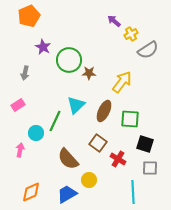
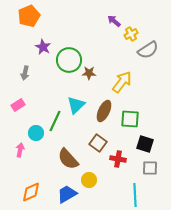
red cross: rotated 21 degrees counterclockwise
cyan line: moved 2 px right, 3 px down
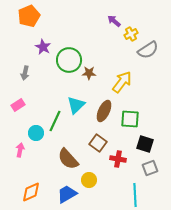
gray square: rotated 21 degrees counterclockwise
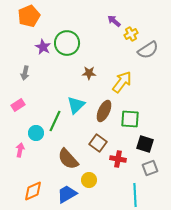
green circle: moved 2 px left, 17 px up
orange diamond: moved 2 px right, 1 px up
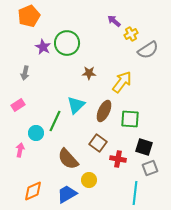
black square: moved 1 px left, 3 px down
cyan line: moved 2 px up; rotated 10 degrees clockwise
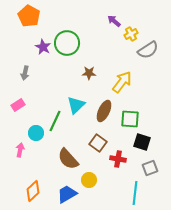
orange pentagon: rotated 20 degrees counterclockwise
black square: moved 2 px left, 5 px up
orange diamond: rotated 20 degrees counterclockwise
